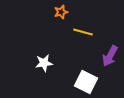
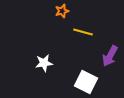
orange star: moved 1 px right, 1 px up
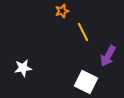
yellow line: rotated 48 degrees clockwise
purple arrow: moved 2 px left
white star: moved 21 px left, 5 px down
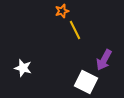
yellow line: moved 8 px left, 2 px up
purple arrow: moved 4 px left, 4 px down
white star: rotated 24 degrees clockwise
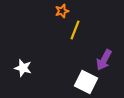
yellow line: rotated 48 degrees clockwise
